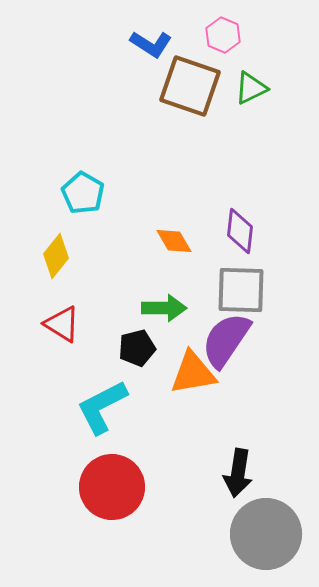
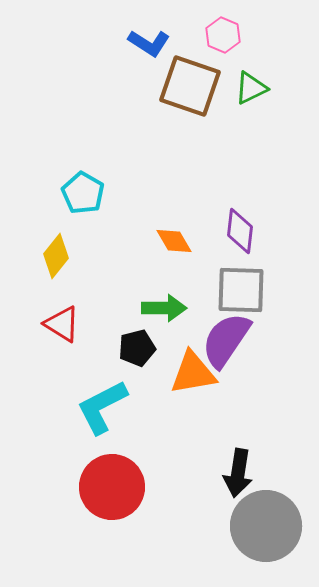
blue L-shape: moved 2 px left, 1 px up
gray circle: moved 8 px up
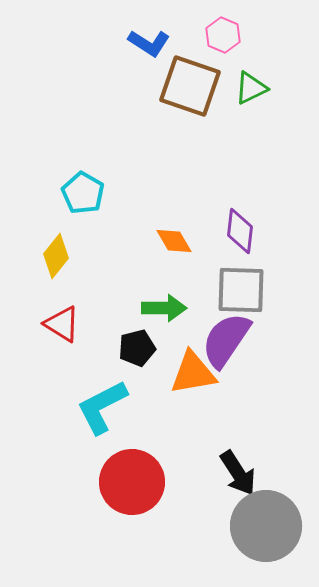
black arrow: rotated 42 degrees counterclockwise
red circle: moved 20 px right, 5 px up
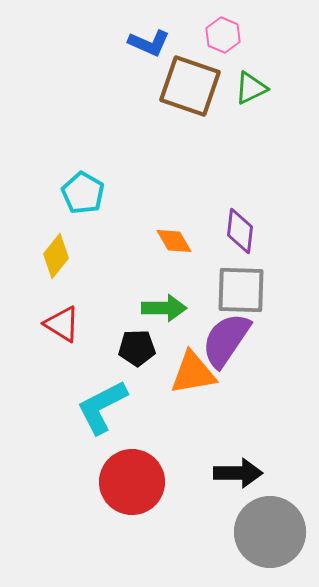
blue L-shape: rotated 9 degrees counterclockwise
black pentagon: rotated 12 degrees clockwise
black arrow: rotated 57 degrees counterclockwise
gray circle: moved 4 px right, 6 px down
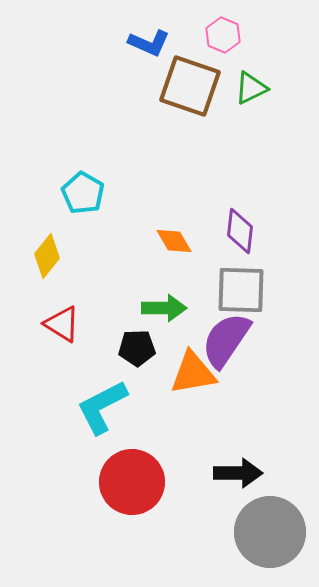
yellow diamond: moved 9 px left
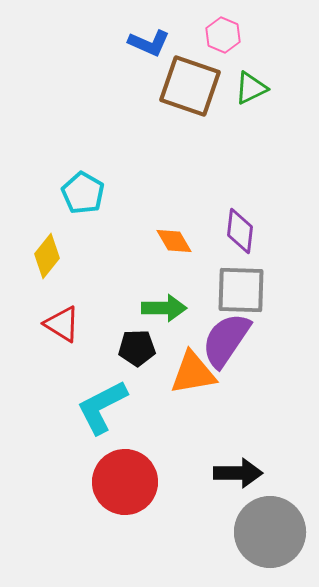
red circle: moved 7 px left
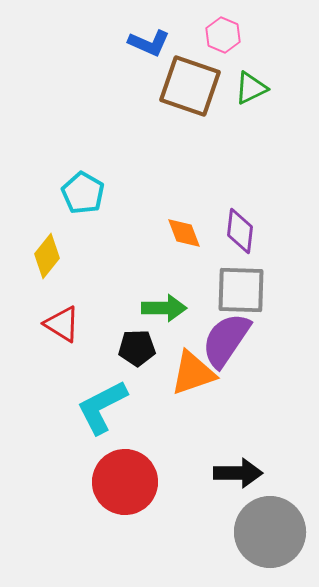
orange diamond: moved 10 px right, 8 px up; rotated 9 degrees clockwise
orange triangle: rotated 9 degrees counterclockwise
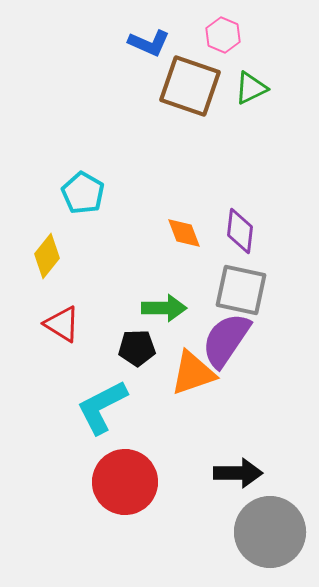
gray square: rotated 10 degrees clockwise
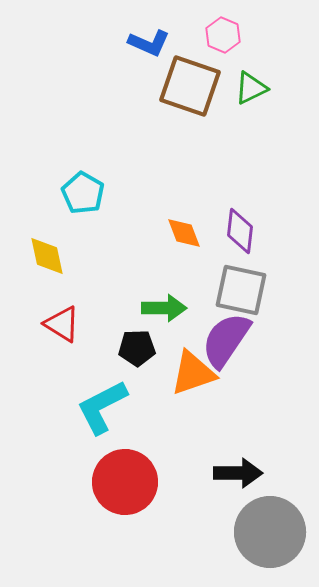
yellow diamond: rotated 51 degrees counterclockwise
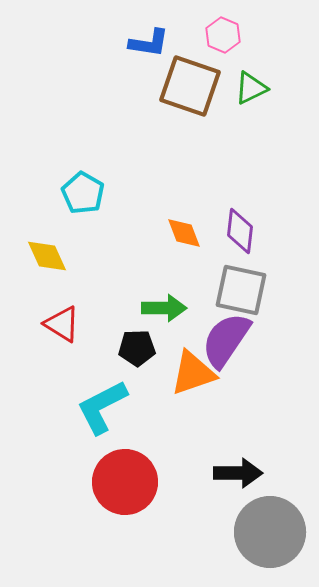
blue L-shape: rotated 15 degrees counterclockwise
yellow diamond: rotated 12 degrees counterclockwise
